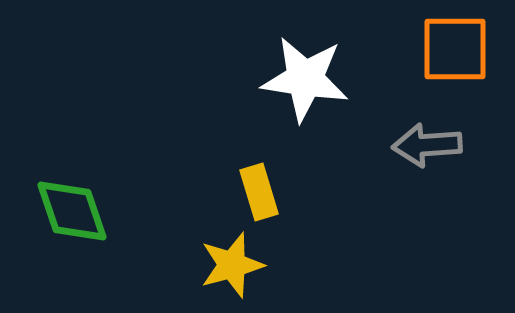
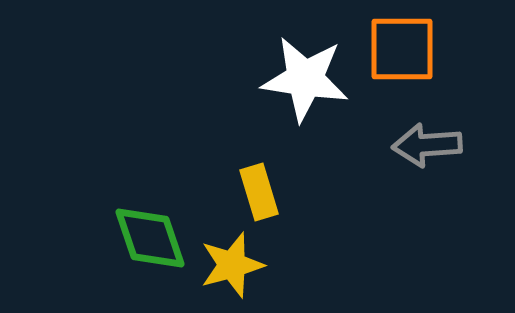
orange square: moved 53 px left
green diamond: moved 78 px right, 27 px down
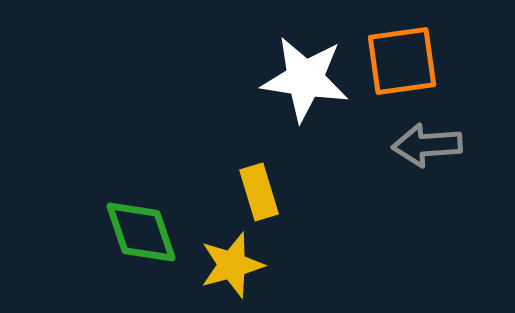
orange square: moved 12 px down; rotated 8 degrees counterclockwise
green diamond: moved 9 px left, 6 px up
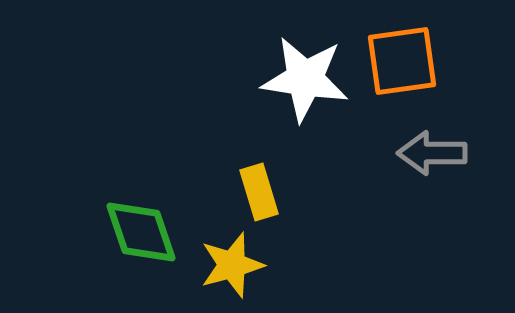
gray arrow: moved 5 px right, 8 px down; rotated 4 degrees clockwise
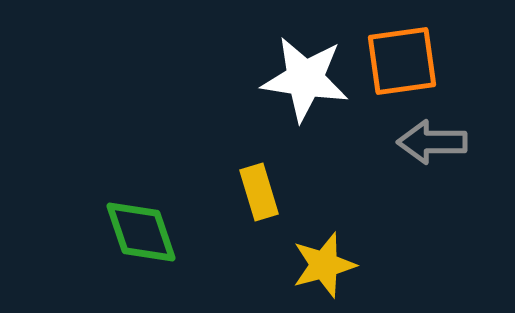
gray arrow: moved 11 px up
yellow star: moved 92 px right
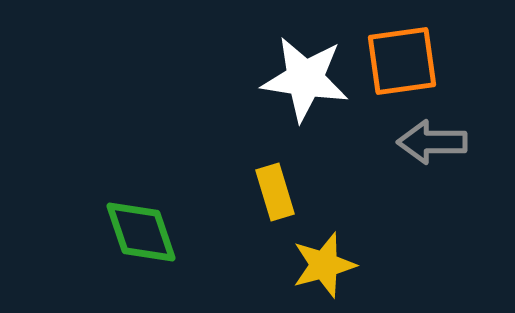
yellow rectangle: moved 16 px right
